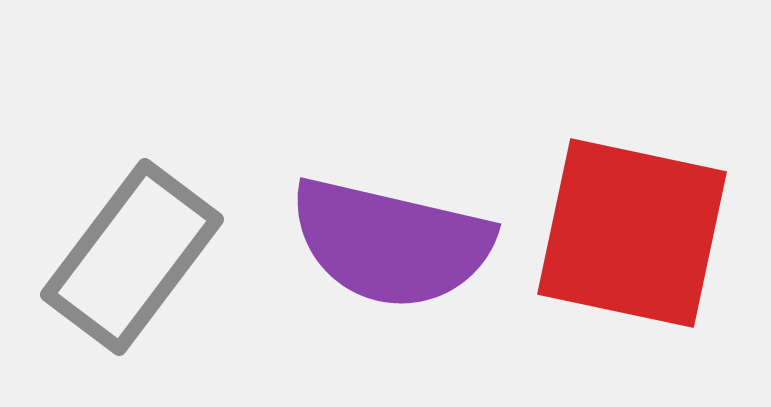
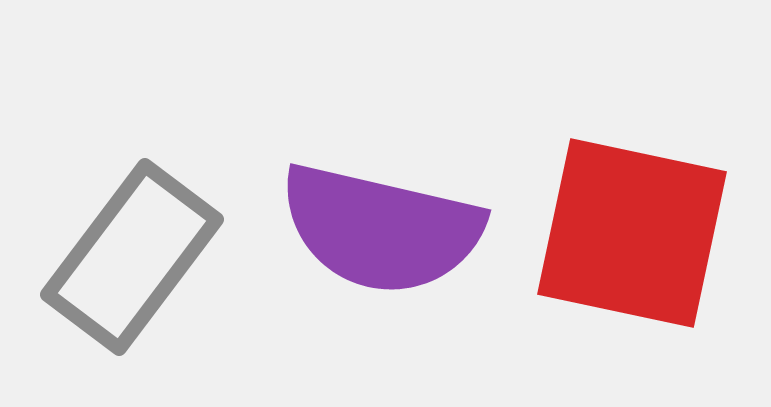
purple semicircle: moved 10 px left, 14 px up
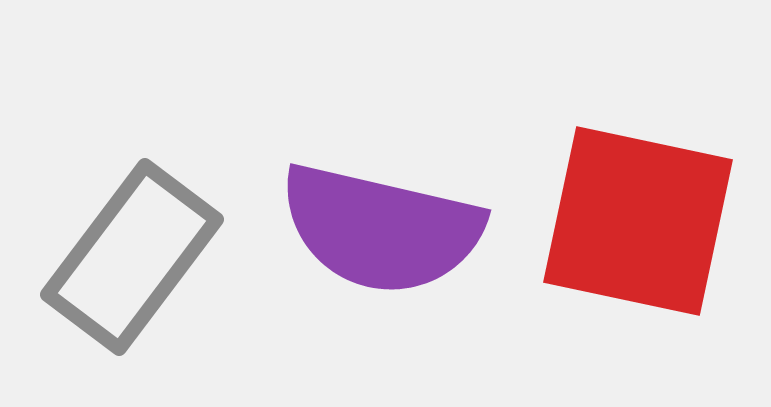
red square: moved 6 px right, 12 px up
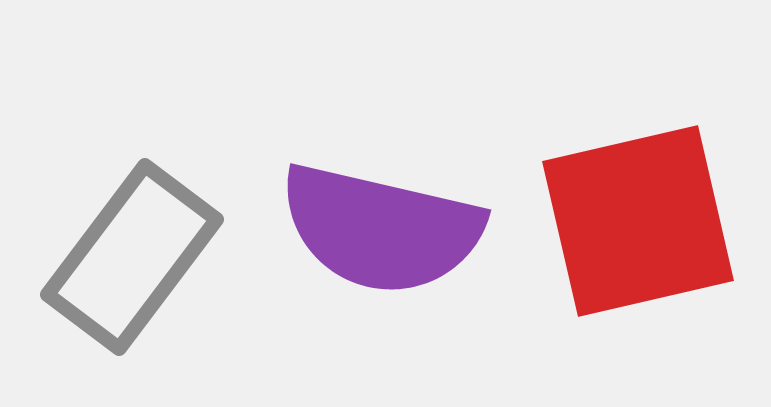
red square: rotated 25 degrees counterclockwise
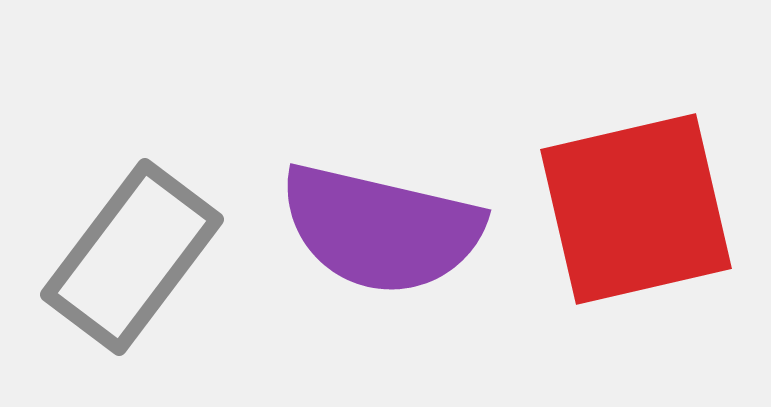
red square: moved 2 px left, 12 px up
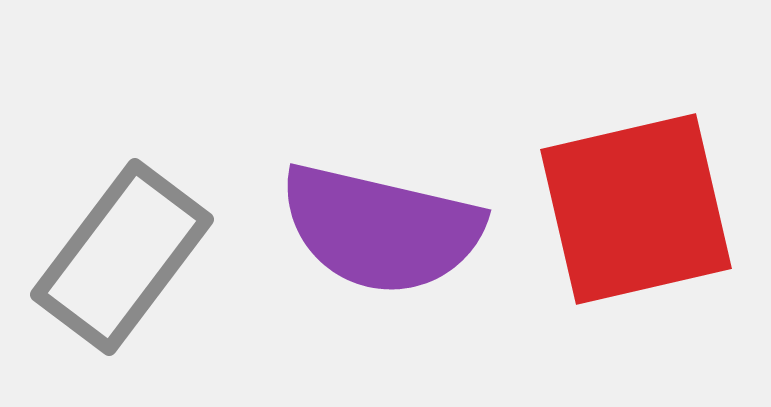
gray rectangle: moved 10 px left
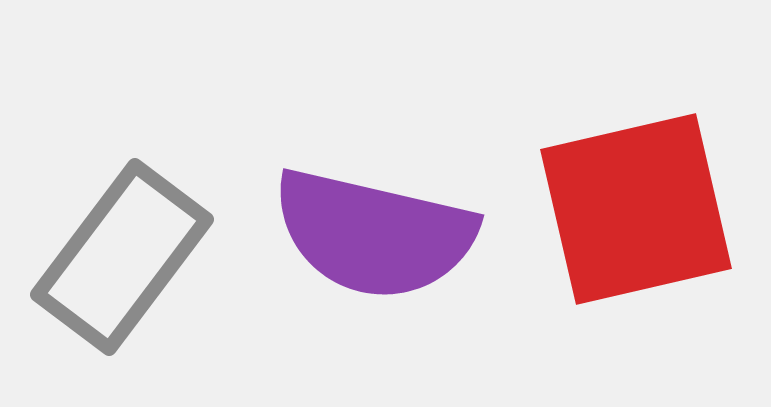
purple semicircle: moved 7 px left, 5 px down
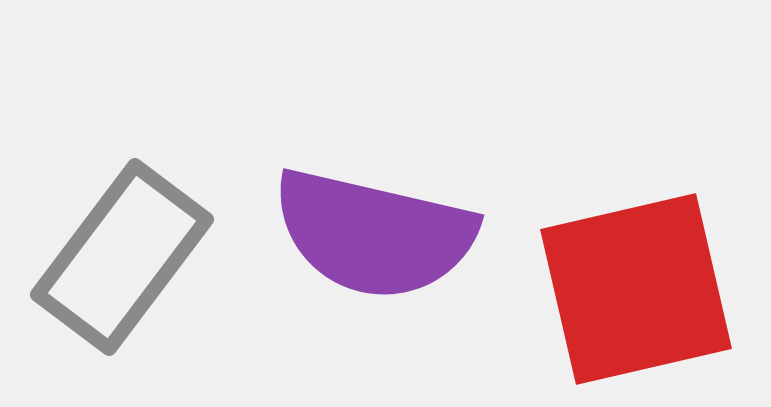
red square: moved 80 px down
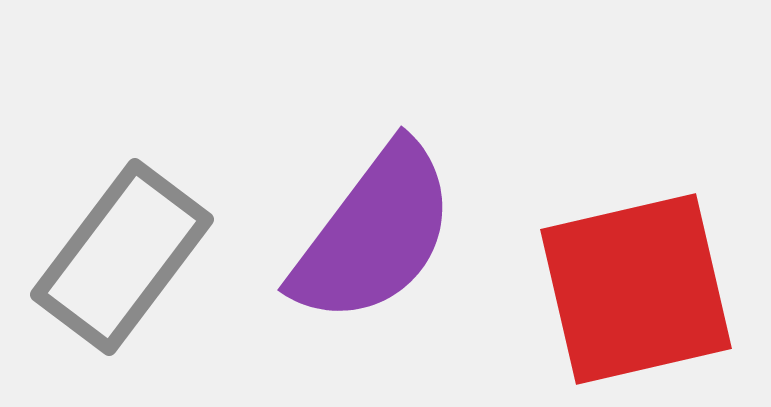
purple semicircle: rotated 66 degrees counterclockwise
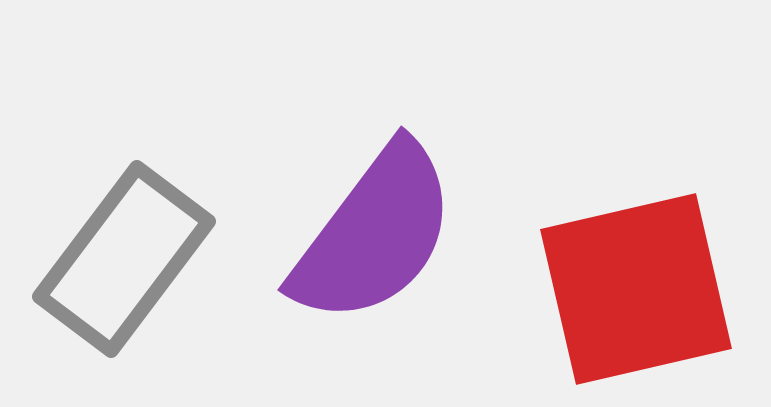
gray rectangle: moved 2 px right, 2 px down
